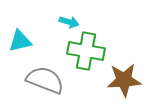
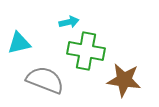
cyan arrow: rotated 30 degrees counterclockwise
cyan triangle: moved 1 px left, 2 px down
brown star: rotated 12 degrees clockwise
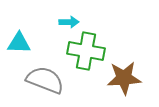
cyan arrow: rotated 12 degrees clockwise
cyan triangle: rotated 15 degrees clockwise
brown star: moved 2 px up; rotated 12 degrees counterclockwise
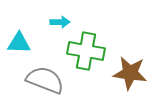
cyan arrow: moved 9 px left
brown star: moved 6 px right, 5 px up; rotated 12 degrees clockwise
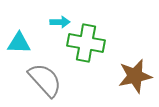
green cross: moved 8 px up
brown star: moved 5 px right, 3 px down; rotated 20 degrees counterclockwise
gray semicircle: rotated 27 degrees clockwise
